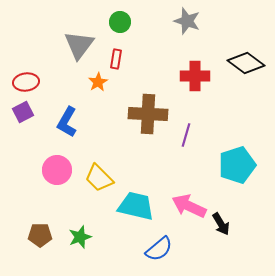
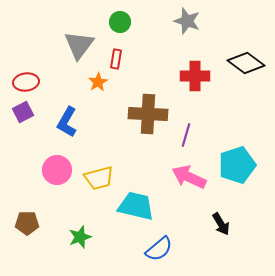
yellow trapezoid: rotated 60 degrees counterclockwise
pink arrow: moved 29 px up
brown pentagon: moved 13 px left, 12 px up
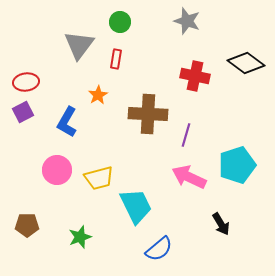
red cross: rotated 12 degrees clockwise
orange star: moved 13 px down
cyan trapezoid: rotated 51 degrees clockwise
brown pentagon: moved 2 px down
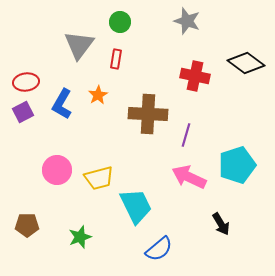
blue L-shape: moved 5 px left, 18 px up
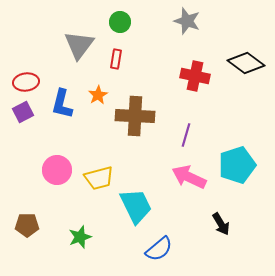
blue L-shape: rotated 16 degrees counterclockwise
brown cross: moved 13 px left, 2 px down
